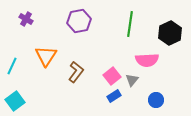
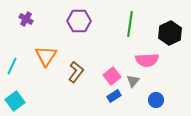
purple hexagon: rotated 10 degrees clockwise
gray triangle: moved 1 px right, 1 px down
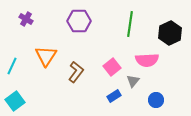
pink square: moved 9 px up
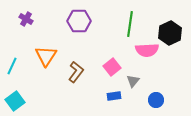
pink semicircle: moved 10 px up
blue rectangle: rotated 24 degrees clockwise
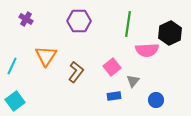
green line: moved 2 px left
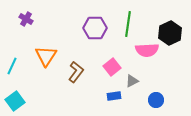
purple hexagon: moved 16 px right, 7 px down
gray triangle: moved 1 px left; rotated 24 degrees clockwise
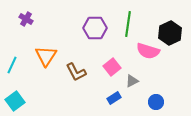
pink semicircle: moved 1 px right, 1 px down; rotated 20 degrees clockwise
cyan line: moved 1 px up
brown L-shape: rotated 115 degrees clockwise
blue rectangle: moved 2 px down; rotated 24 degrees counterclockwise
blue circle: moved 2 px down
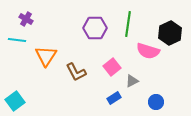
cyan line: moved 5 px right, 25 px up; rotated 72 degrees clockwise
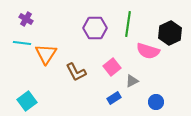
cyan line: moved 5 px right, 3 px down
orange triangle: moved 2 px up
cyan square: moved 12 px right
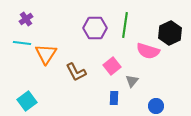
purple cross: rotated 24 degrees clockwise
green line: moved 3 px left, 1 px down
pink square: moved 1 px up
gray triangle: rotated 24 degrees counterclockwise
blue rectangle: rotated 56 degrees counterclockwise
blue circle: moved 4 px down
